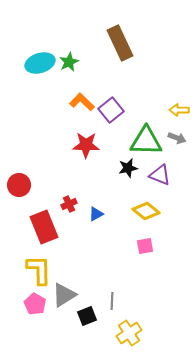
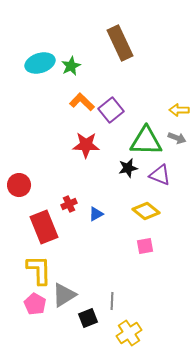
green star: moved 2 px right, 4 px down
black square: moved 1 px right, 2 px down
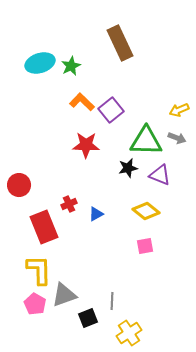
yellow arrow: rotated 24 degrees counterclockwise
gray triangle: rotated 12 degrees clockwise
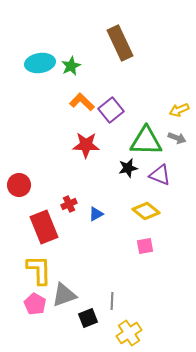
cyan ellipse: rotated 8 degrees clockwise
